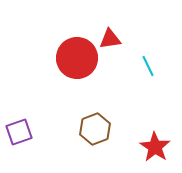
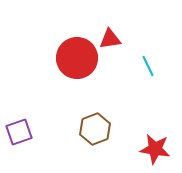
red star: moved 2 px down; rotated 24 degrees counterclockwise
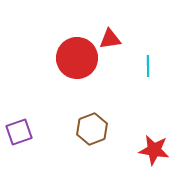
cyan line: rotated 25 degrees clockwise
brown hexagon: moved 3 px left
red star: moved 1 px left, 1 px down
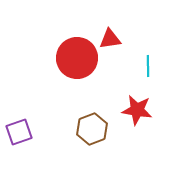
red star: moved 17 px left, 40 px up
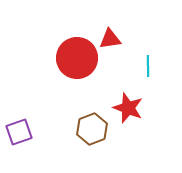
red star: moved 9 px left, 2 px up; rotated 12 degrees clockwise
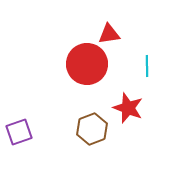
red triangle: moved 1 px left, 5 px up
red circle: moved 10 px right, 6 px down
cyan line: moved 1 px left
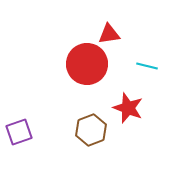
cyan line: rotated 75 degrees counterclockwise
brown hexagon: moved 1 px left, 1 px down
